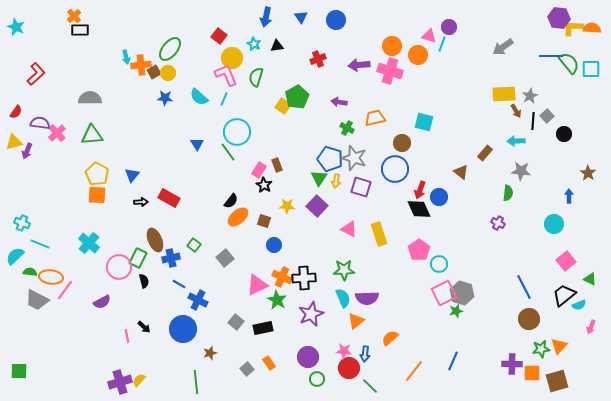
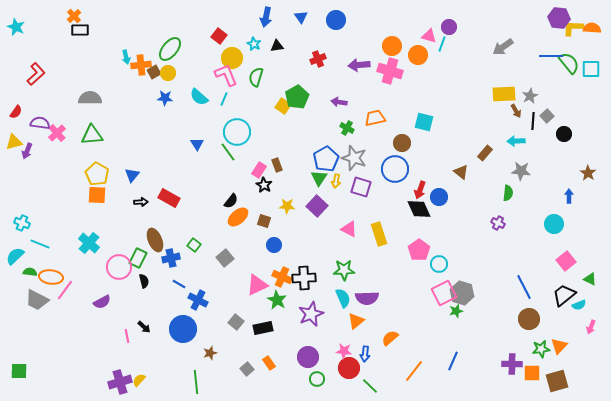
blue pentagon at (330, 159): moved 4 px left; rotated 25 degrees clockwise
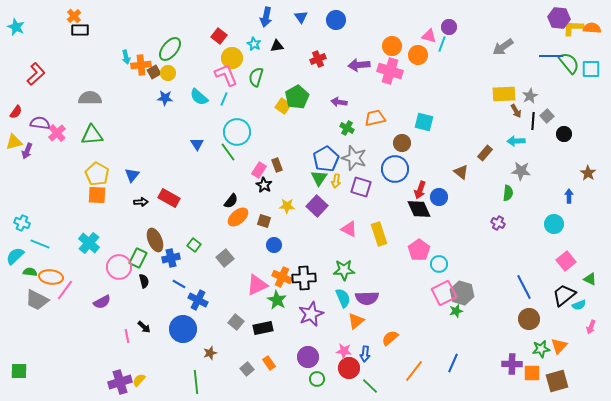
blue line at (453, 361): moved 2 px down
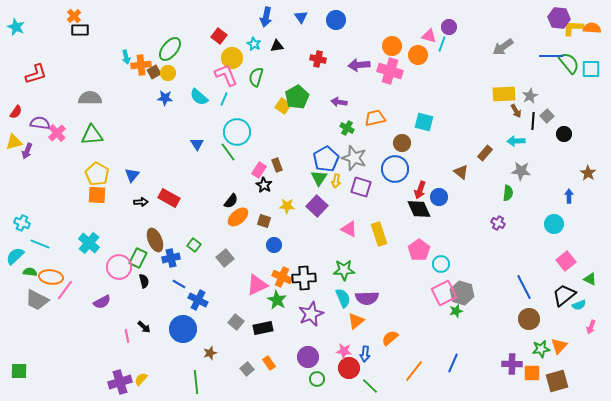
red cross at (318, 59): rotated 35 degrees clockwise
red L-shape at (36, 74): rotated 25 degrees clockwise
cyan circle at (439, 264): moved 2 px right
yellow semicircle at (139, 380): moved 2 px right, 1 px up
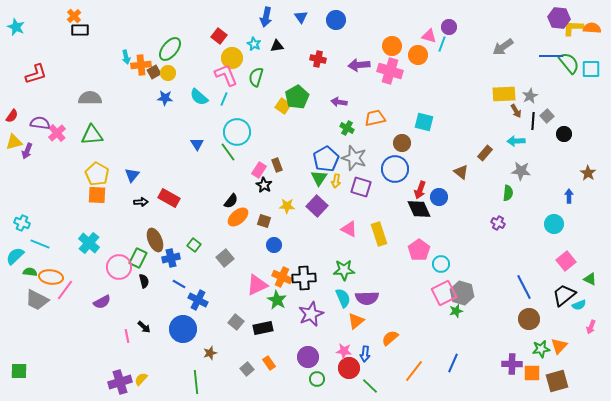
red semicircle at (16, 112): moved 4 px left, 4 px down
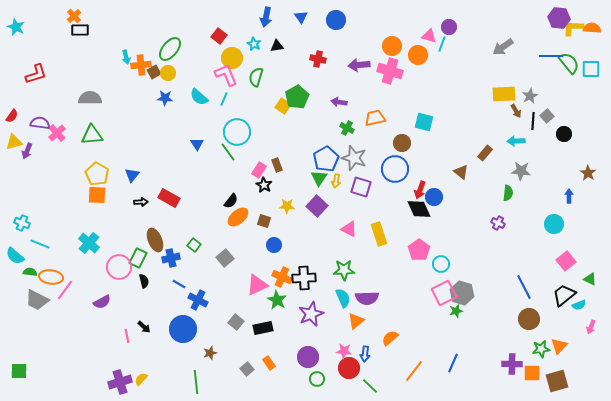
blue circle at (439, 197): moved 5 px left
cyan semicircle at (15, 256): rotated 96 degrees counterclockwise
